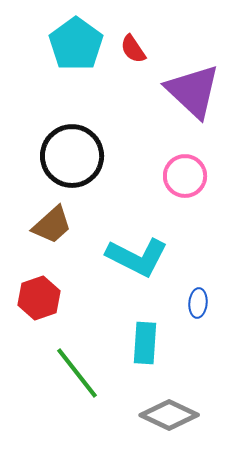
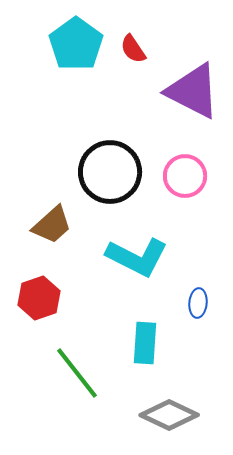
purple triangle: rotated 16 degrees counterclockwise
black circle: moved 38 px right, 16 px down
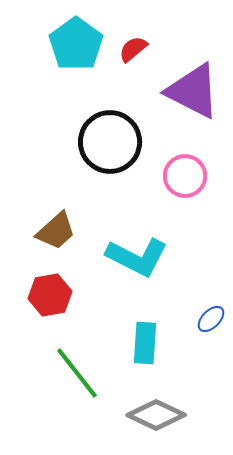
red semicircle: rotated 84 degrees clockwise
black circle: moved 30 px up
brown trapezoid: moved 4 px right, 6 px down
red hexagon: moved 11 px right, 3 px up; rotated 9 degrees clockwise
blue ellipse: moved 13 px right, 16 px down; rotated 40 degrees clockwise
gray diamond: moved 13 px left
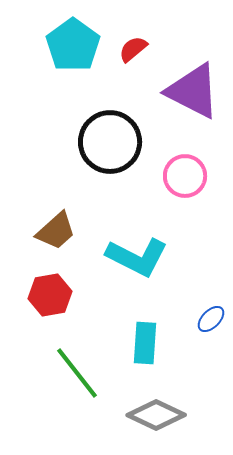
cyan pentagon: moved 3 px left, 1 px down
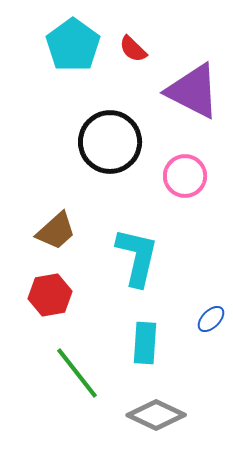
red semicircle: rotated 96 degrees counterclockwise
cyan L-shape: rotated 104 degrees counterclockwise
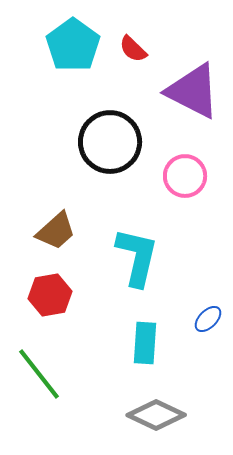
blue ellipse: moved 3 px left
green line: moved 38 px left, 1 px down
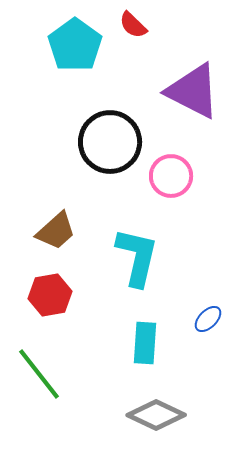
cyan pentagon: moved 2 px right
red semicircle: moved 24 px up
pink circle: moved 14 px left
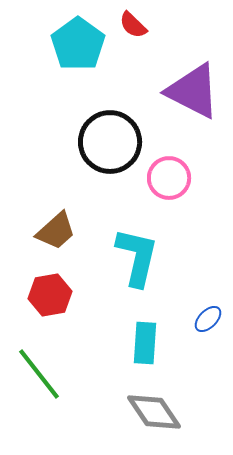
cyan pentagon: moved 3 px right, 1 px up
pink circle: moved 2 px left, 2 px down
gray diamond: moved 2 px left, 3 px up; rotated 30 degrees clockwise
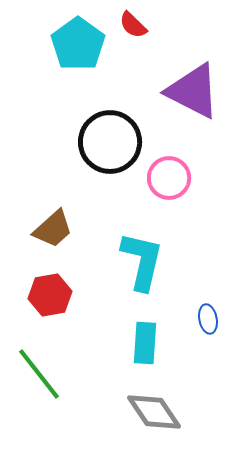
brown trapezoid: moved 3 px left, 2 px up
cyan L-shape: moved 5 px right, 4 px down
blue ellipse: rotated 56 degrees counterclockwise
